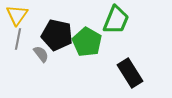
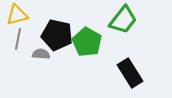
yellow triangle: rotated 40 degrees clockwise
green trapezoid: moved 7 px right; rotated 16 degrees clockwise
gray semicircle: rotated 48 degrees counterclockwise
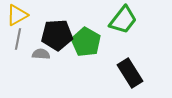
yellow triangle: rotated 15 degrees counterclockwise
black pentagon: rotated 16 degrees counterclockwise
green pentagon: moved 1 px left
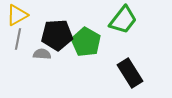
gray semicircle: moved 1 px right
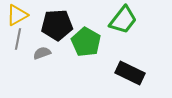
black pentagon: moved 10 px up
gray semicircle: moved 1 px up; rotated 24 degrees counterclockwise
black rectangle: rotated 32 degrees counterclockwise
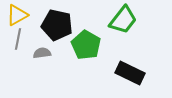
black pentagon: rotated 16 degrees clockwise
green pentagon: moved 3 px down
gray semicircle: rotated 12 degrees clockwise
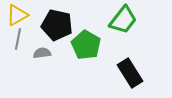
black rectangle: rotated 32 degrees clockwise
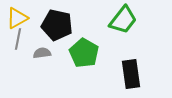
yellow triangle: moved 3 px down
green pentagon: moved 2 px left, 8 px down
black rectangle: moved 1 px right, 1 px down; rotated 24 degrees clockwise
